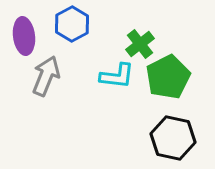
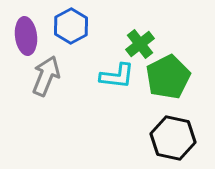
blue hexagon: moved 1 px left, 2 px down
purple ellipse: moved 2 px right
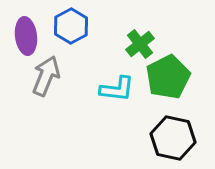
cyan L-shape: moved 13 px down
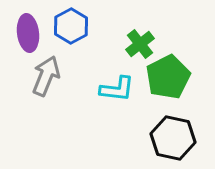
purple ellipse: moved 2 px right, 3 px up
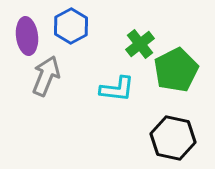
purple ellipse: moved 1 px left, 3 px down
green pentagon: moved 8 px right, 7 px up
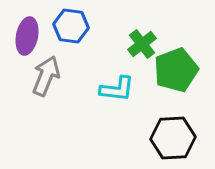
blue hexagon: rotated 24 degrees counterclockwise
purple ellipse: rotated 18 degrees clockwise
green cross: moved 2 px right
green pentagon: rotated 6 degrees clockwise
black hexagon: rotated 15 degrees counterclockwise
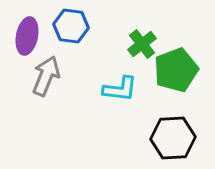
cyan L-shape: moved 3 px right
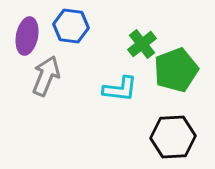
black hexagon: moved 1 px up
